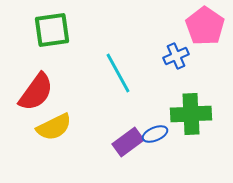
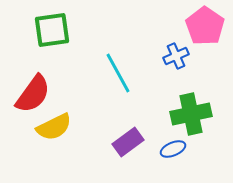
red semicircle: moved 3 px left, 2 px down
green cross: rotated 9 degrees counterclockwise
blue ellipse: moved 18 px right, 15 px down
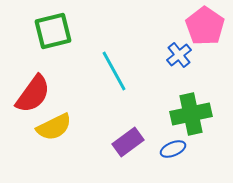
green square: moved 1 px right, 1 px down; rotated 6 degrees counterclockwise
blue cross: moved 3 px right, 1 px up; rotated 15 degrees counterclockwise
cyan line: moved 4 px left, 2 px up
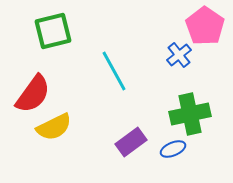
green cross: moved 1 px left
purple rectangle: moved 3 px right
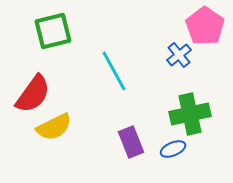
purple rectangle: rotated 76 degrees counterclockwise
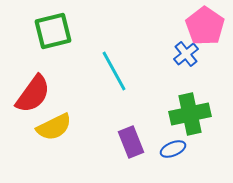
blue cross: moved 7 px right, 1 px up
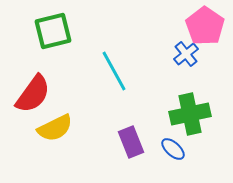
yellow semicircle: moved 1 px right, 1 px down
blue ellipse: rotated 65 degrees clockwise
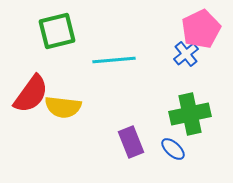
pink pentagon: moved 4 px left, 3 px down; rotated 12 degrees clockwise
green square: moved 4 px right
cyan line: moved 11 px up; rotated 66 degrees counterclockwise
red semicircle: moved 2 px left
yellow semicircle: moved 8 px right, 21 px up; rotated 33 degrees clockwise
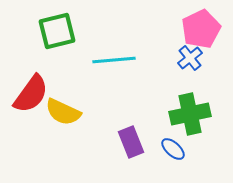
blue cross: moved 4 px right, 4 px down
yellow semicircle: moved 5 px down; rotated 18 degrees clockwise
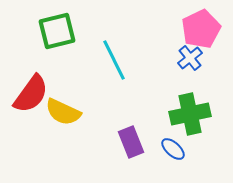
cyan line: rotated 69 degrees clockwise
